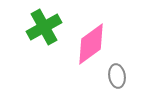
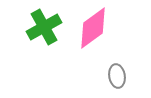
pink diamond: moved 2 px right, 16 px up
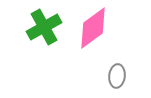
gray ellipse: rotated 15 degrees clockwise
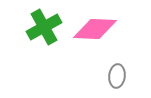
pink diamond: moved 2 px right, 1 px down; rotated 39 degrees clockwise
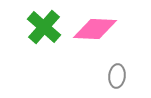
green cross: rotated 20 degrees counterclockwise
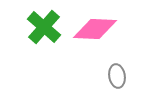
gray ellipse: rotated 15 degrees counterclockwise
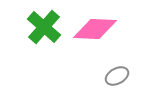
gray ellipse: rotated 70 degrees clockwise
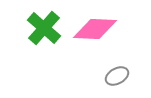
green cross: moved 1 px down
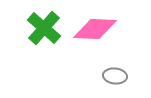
gray ellipse: moved 2 px left; rotated 35 degrees clockwise
